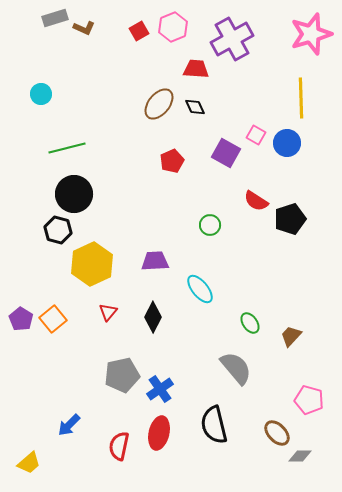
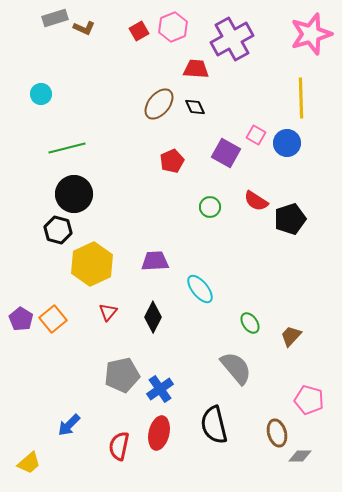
green circle at (210, 225): moved 18 px up
brown ellipse at (277, 433): rotated 28 degrees clockwise
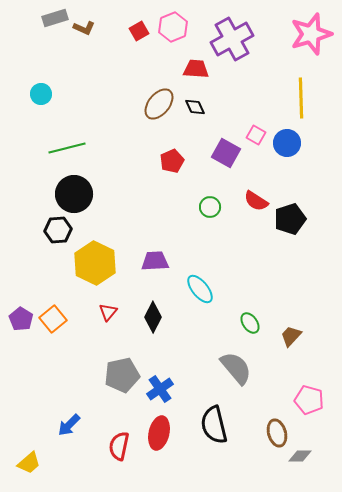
black hexagon at (58, 230): rotated 20 degrees counterclockwise
yellow hexagon at (92, 264): moved 3 px right, 1 px up; rotated 9 degrees counterclockwise
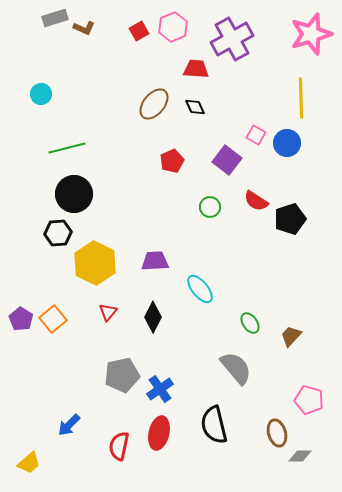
brown ellipse at (159, 104): moved 5 px left
purple square at (226, 153): moved 1 px right, 7 px down; rotated 8 degrees clockwise
black hexagon at (58, 230): moved 3 px down
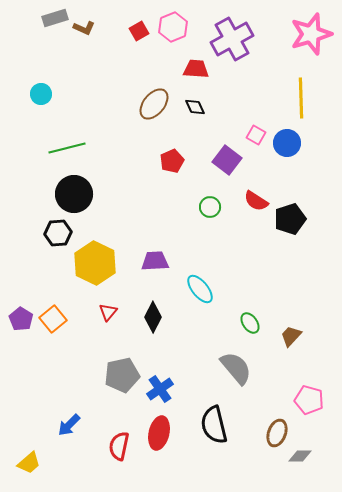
brown ellipse at (277, 433): rotated 36 degrees clockwise
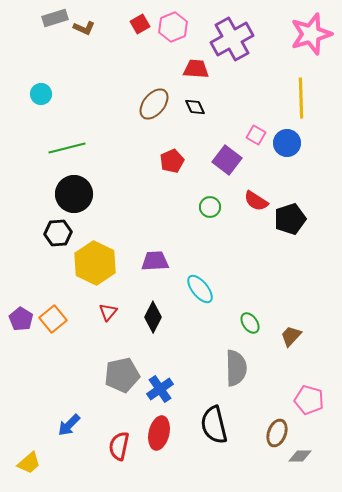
red square at (139, 31): moved 1 px right, 7 px up
gray semicircle at (236, 368): rotated 39 degrees clockwise
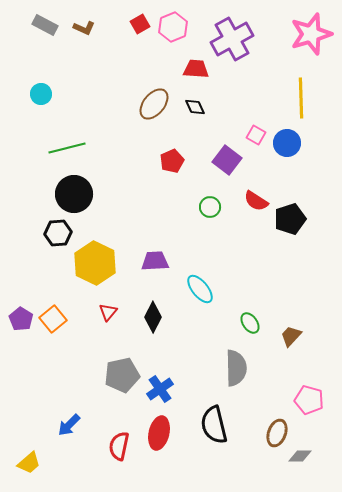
gray rectangle at (55, 18): moved 10 px left, 7 px down; rotated 45 degrees clockwise
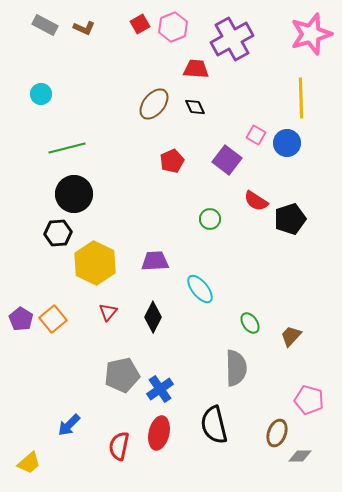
green circle at (210, 207): moved 12 px down
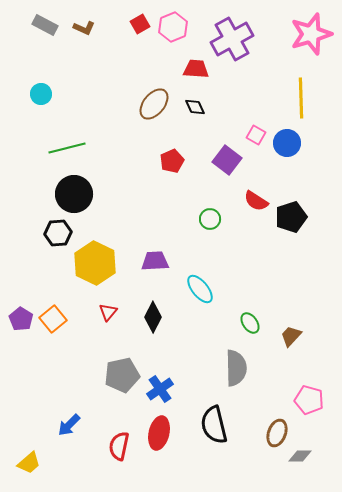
black pentagon at (290, 219): moved 1 px right, 2 px up
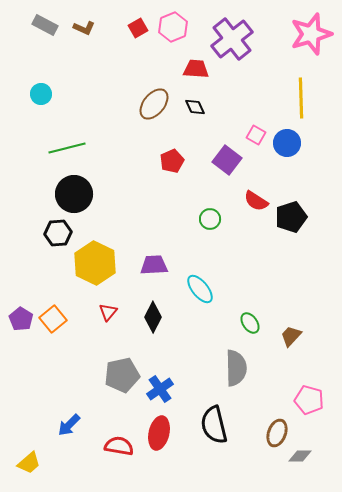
red square at (140, 24): moved 2 px left, 4 px down
purple cross at (232, 39): rotated 9 degrees counterclockwise
purple trapezoid at (155, 261): moved 1 px left, 4 px down
red semicircle at (119, 446): rotated 88 degrees clockwise
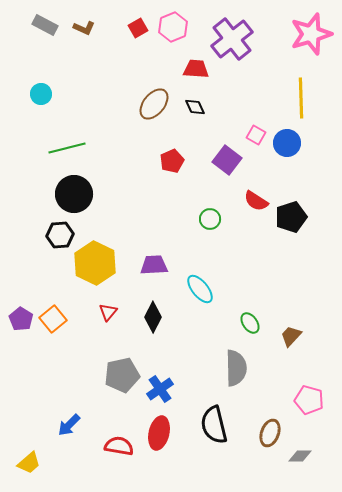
black hexagon at (58, 233): moved 2 px right, 2 px down
brown ellipse at (277, 433): moved 7 px left
